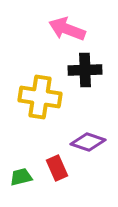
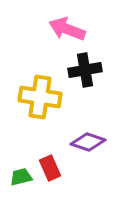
black cross: rotated 8 degrees counterclockwise
red rectangle: moved 7 px left
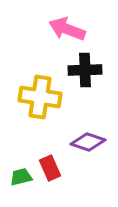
black cross: rotated 8 degrees clockwise
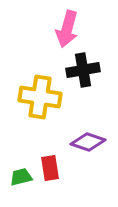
pink arrow: rotated 96 degrees counterclockwise
black cross: moved 2 px left; rotated 8 degrees counterclockwise
red rectangle: rotated 15 degrees clockwise
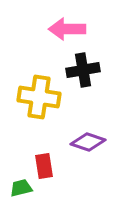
pink arrow: rotated 75 degrees clockwise
yellow cross: moved 1 px left
red rectangle: moved 6 px left, 2 px up
green trapezoid: moved 11 px down
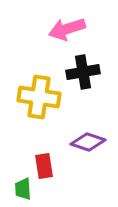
pink arrow: rotated 18 degrees counterclockwise
black cross: moved 2 px down
green trapezoid: moved 2 px right, 1 px down; rotated 80 degrees counterclockwise
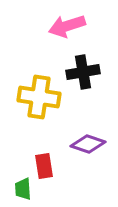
pink arrow: moved 3 px up
purple diamond: moved 2 px down
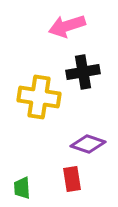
red rectangle: moved 28 px right, 13 px down
green trapezoid: moved 1 px left, 1 px up
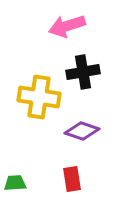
purple diamond: moved 6 px left, 13 px up
green trapezoid: moved 7 px left, 5 px up; rotated 90 degrees clockwise
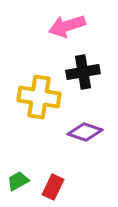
purple diamond: moved 3 px right, 1 px down
red rectangle: moved 19 px left, 8 px down; rotated 35 degrees clockwise
green trapezoid: moved 3 px right, 2 px up; rotated 25 degrees counterclockwise
